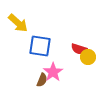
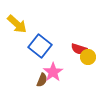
yellow arrow: moved 1 px left, 1 px down
blue square: rotated 30 degrees clockwise
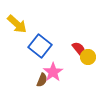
red semicircle: rotated 147 degrees counterclockwise
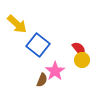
blue square: moved 2 px left, 1 px up
yellow circle: moved 6 px left, 3 px down
pink star: moved 2 px right, 1 px up
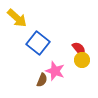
yellow arrow: moved 6 px up
blue square: moved 2 px up
pink star: rotated 18 degrees counterclockwise
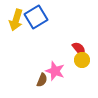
yellow arrow: moved 1 px left, 2 px down; rotated 65 degrees clockwise
blue square: moved 2 px left, 26 px up; rotated 20 degrees clockwise
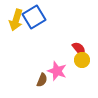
blue square: moved 2 px left
pink star: moved 2 px right
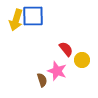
blue square: moved 1 px left, 1 px up; rotated 30 degrees clockwise
red semicircle: moved 13 px left
brown semicircle: rotated 40 degrees counterclockwise
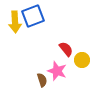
blue square: rotated 20 degrees counterclockwise
yellow arrow: moved 1 px left, 2 px down; rotated 20 degrees counterclockwise
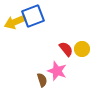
yellow arrow: rotated 70 degrees clockwise
yellow circle: moved 11 px up
